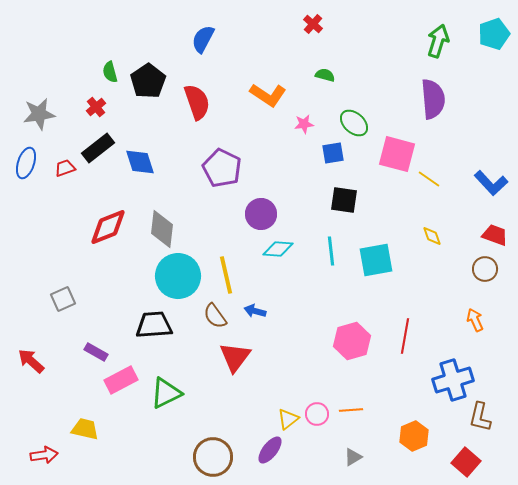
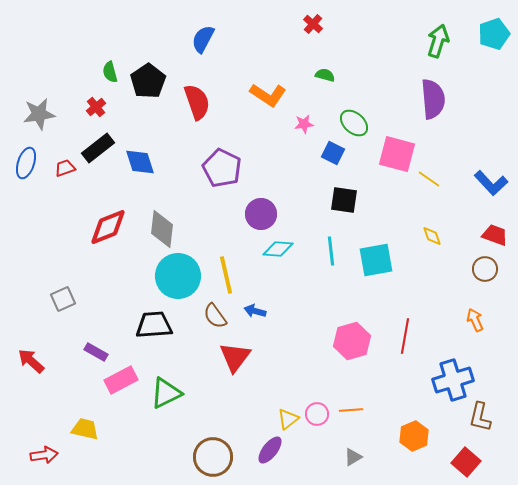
blue square at (333, 153): rotated 35 degrees clockwise
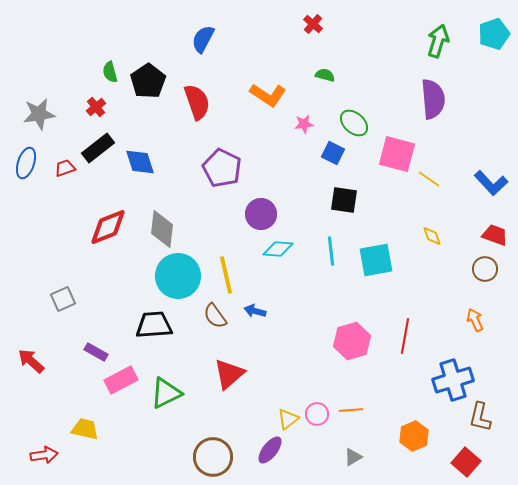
red triangle at (235, 357): moved 6 px left, 17 px down; rotated 12 degrees clockwise
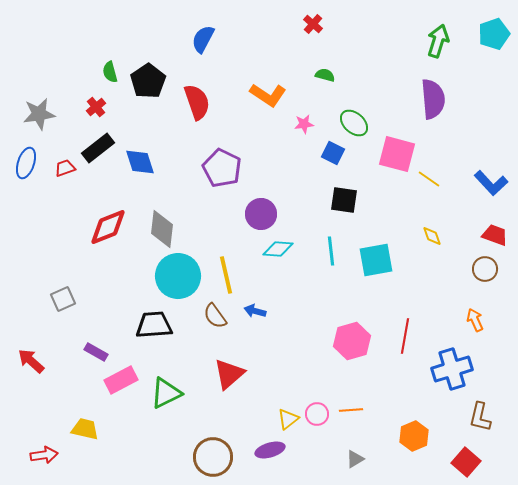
blue cross at (453, 380): moved 1 px left, 11 px up
purple ellipse at (270, 450): rotated 36 degrees clockwise
gray triangle at (353, 457): moved 2 px right, 2 px down
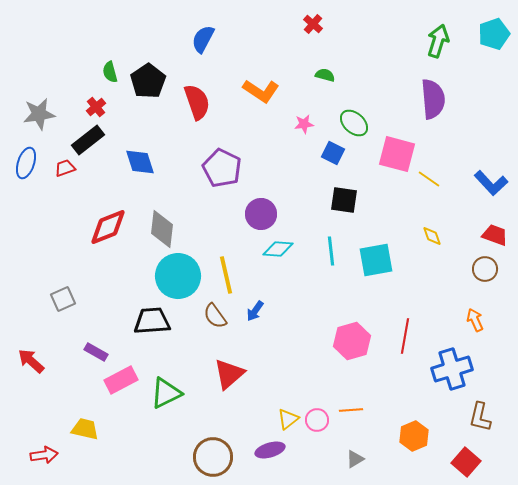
orange L-shape at (268, 95): moved 7 px left, 4 px up
black rectangle at (98, 148): moved 10 px left, 8 px up
blue arrow at (255, 311): rotated 70 degrees counterclockwise
black trapezoid at (154, 325): moved 2 px left, 4 px up
pink circle at (317, 414): moved 6 px down
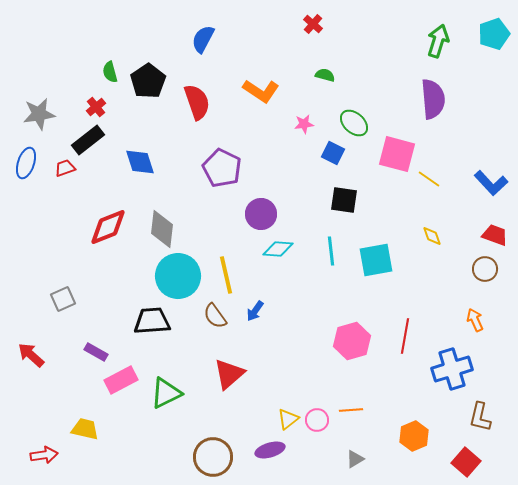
red arrow at (31, 361): moved 6 px up
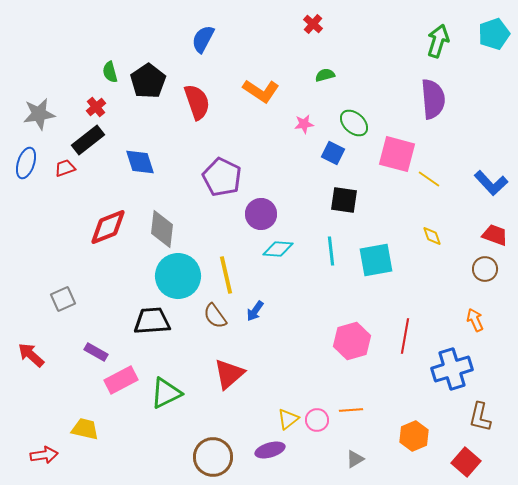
green semicircle at (325, 75): rotated 30 degrees counterclockwise
purple pentagon at (222, 168): moved 9 px down
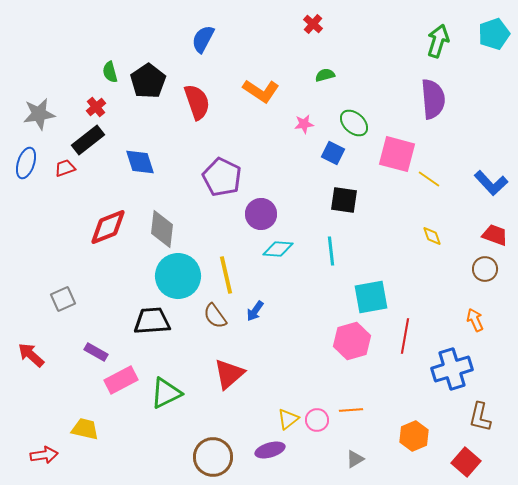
cyan square at (376, 260): moved 5 px left, 37 px down
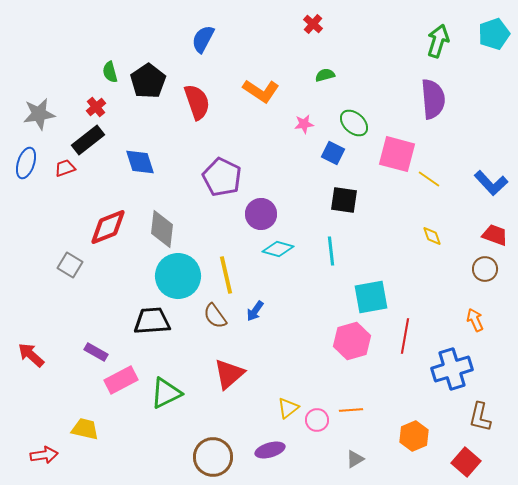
cyan diamond at (278, 249): rotated 12 degrees clockwise
gray square at (63, 299): moved 7 px right, 34 px up; rotated 35 degrees counterclockwise
yellow triangle at (288, 419): moved 11 px up
